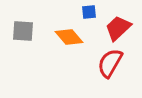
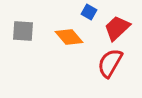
blue square: rotated 35 degrees clockwise
red trapezoid: moved 1 px left
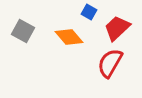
gray square: rotated 25 degrees clockwise
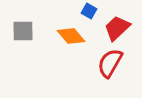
blue square: moved 1 px up
gray square: rotated 30 degrees counterclockwise
orange diamond: moved 2 px right, 1 px up
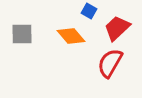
gray square: moved 1 px left, 3 px down
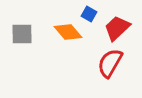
blue square: moved 3 px down
orange diamond: moved 3 px left, 4 px up
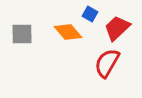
blue square: moved 1 px right
red semicircle: moved 3 px left
